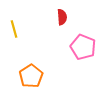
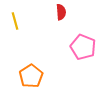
red semicircle: moved 1 px left, 5 px up
yellow line: moved 1 px right, 8 px up
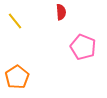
yellow line: rotated 24 degrees counterclockwise
orange pentagon: moved 14 px left, 1 px down
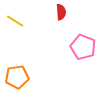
yellow line: rotated 18 degrees counterclockwise
orange pentagon: rotated 25 degrees clockwise
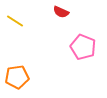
red semicircle: rotated 119 degrees clockwise
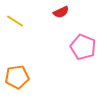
red semicircle: rotated 49 degrees counterclockwise
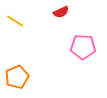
pink pentagon: rotated 20 degrees counterclockwise
orange pentagon: rotated 15 degrees counterclockwise
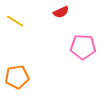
orange pentagon: rotated 15 degrees clockwise
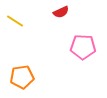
orange pentagon: moved 5 px right
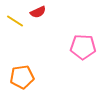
red semicircle: moved 23 px left
